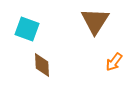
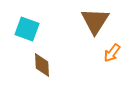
orange arrow: moved 2 px left, 9 px up
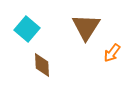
brown triangle: moved 9 px left, 6 px down
cyan square: rotated 20 degrees clockwise
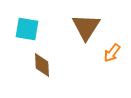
cyan square: rotated 30 degrees counterclockwise
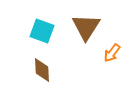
cyan square: moved 15 px right, 2 px down; rotated 10 degrees clockwise
brown diamond: moved 5 px down
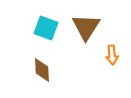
cyan square: moved 4 px right, 3 px up
orange arrow: moved 2 px down; rotated 42 degrees counterclockwise
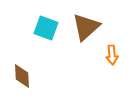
brown triangle: rotated 16 degrees clockwise
brown diamond: moved 20 px left, 6 px down
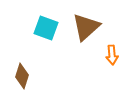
brown diamond: rotated 20 degrees clockwise
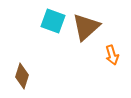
cyan square: moved 7 px right, 7 px up
orange arrow: rotated 12 degrees counterclockwise
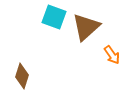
cyan square: moved 1 px right, 4 px up
orange arrow: rotated 18 degrees counterclockwise
